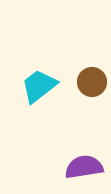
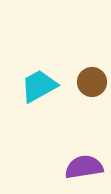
cyan trapezoid: rotated 9 degrees clockwise
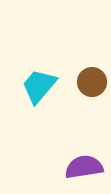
cyan trapezoid: rotated 21 degrees counterclockwise
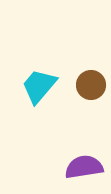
brown circle: moved 1 px left, 3 px down
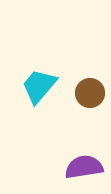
brown circle: moved 1 px left, 8 px down
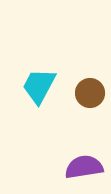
cyan trapezoid: rotated 12 degrees counterclockwise
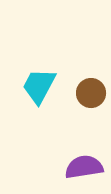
brown circle: moved 1 px right
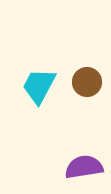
brown circle: moved 4 px left, 11 px up
